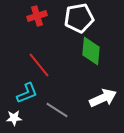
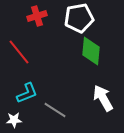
red line: moved 20 px left, 13 px up
white arrow: rotated 96 degrees counterclockwise
gray line: moved 2 px left
white star: moved 2 px down
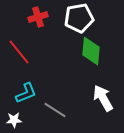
red cross: moved 1 px right, 1 px down
cyan L-shape: moved 1 px left
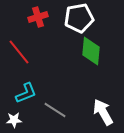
white arrow: moved 14 px down
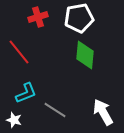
green diamond: moved 6 px left, 4 px down
white star: rotated 21 degrees clockwise
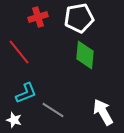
gray line: moved 2 px left
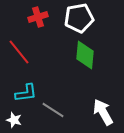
cyan L-shape: rotated 15 degrees clockwise
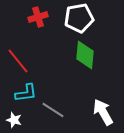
red line: moved 1 px left, 9 px down
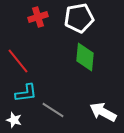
green diamond: moved 2 px down
white arrow: rotated 32 degrees counterclockwise
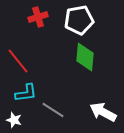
white pentagon: moved 2 px down
